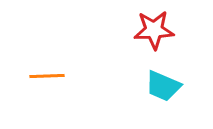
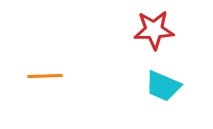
orange line: moved 2 px left
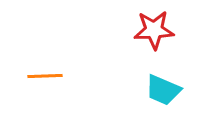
cyan trapezoid: moved 4 px down
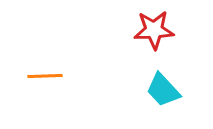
cyan trapezoid: rotated 24 degrees clockwise
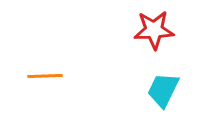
cyan trapezoid: rotated 69 degrees clockwise
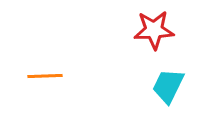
cyan trapezoid: moved 5 px right, 4 px up
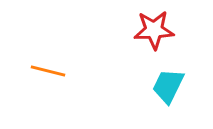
orange line: moved 3 px right, 5 px up; rotated 16 degrees clockwise
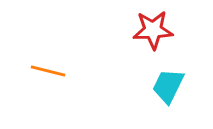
red star: moved 1 px left
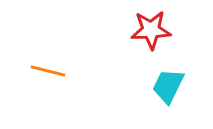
red star: moved 2 px left
